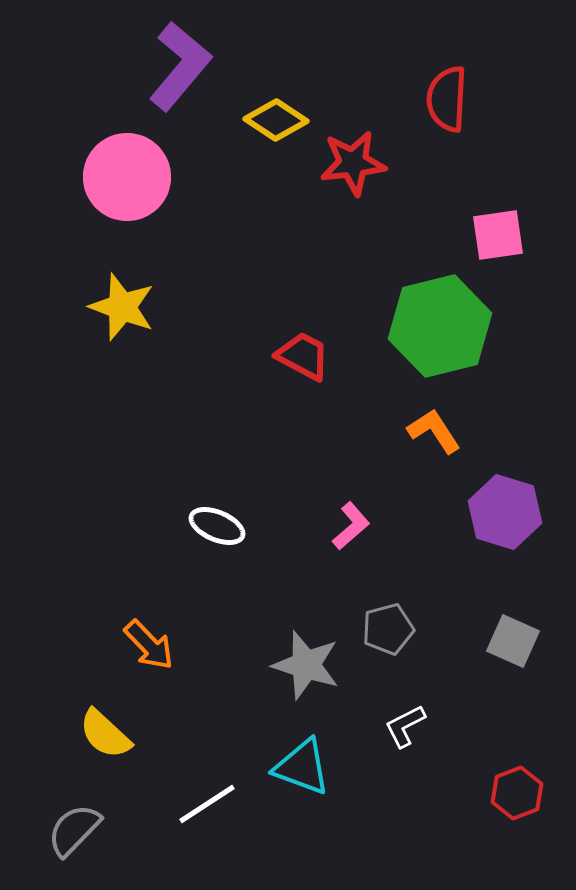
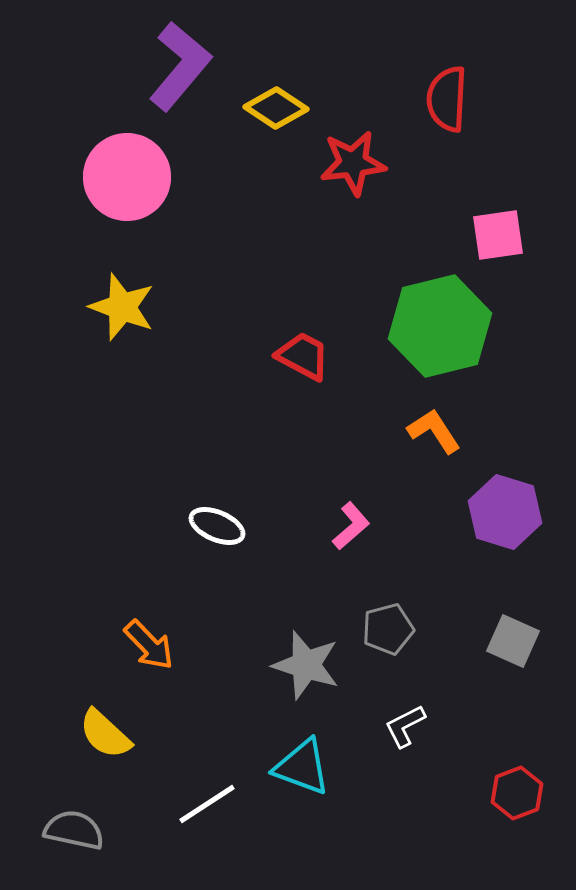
yellow diamond: moved 12 px up
gray semicircle: rotated 58 degrees clockwise
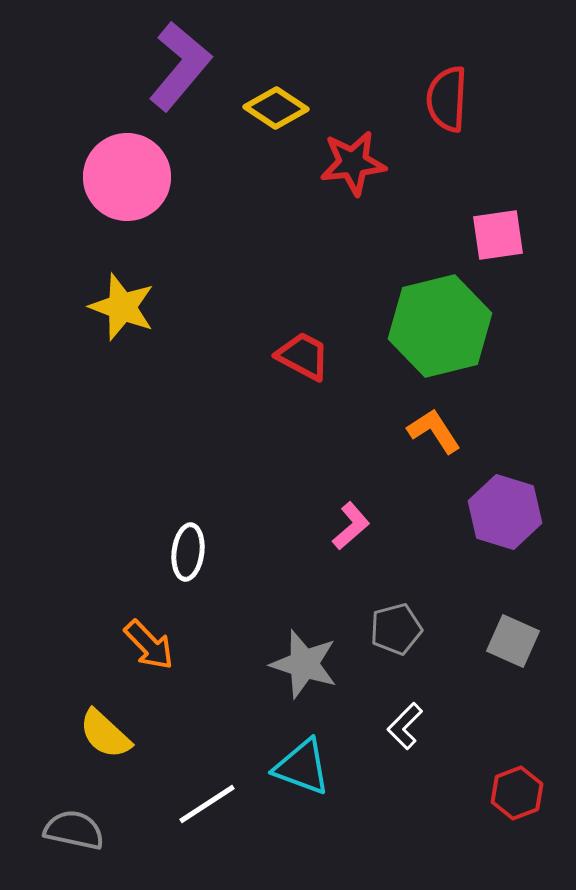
white ellipse: moved 29 px left, 26 px down; rotated 74 degrees clockwise
gray pentagon: moved 8 px right
gray star: moved 2 px left, 1 px up
white L-shape: rotated 18 degrees counterclockwise
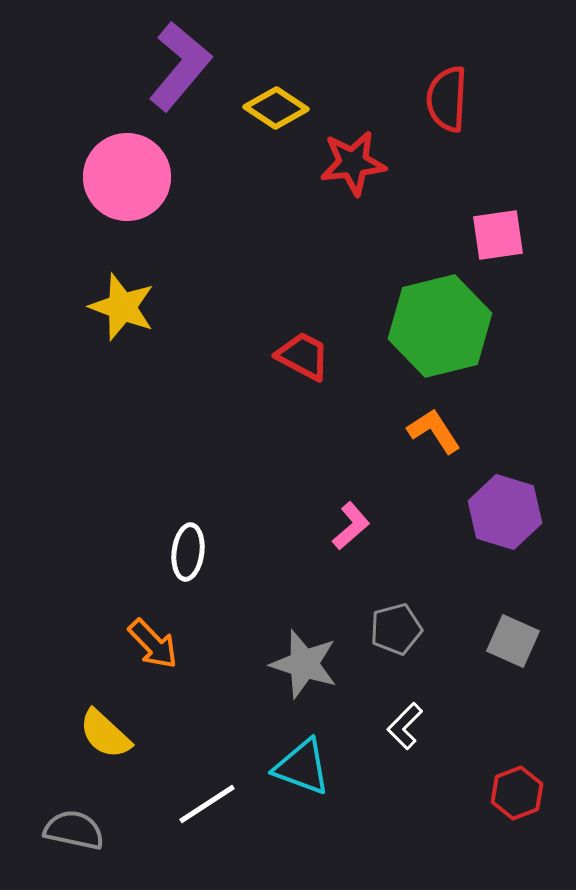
orange arrow: moved 4 px right, 1 px up
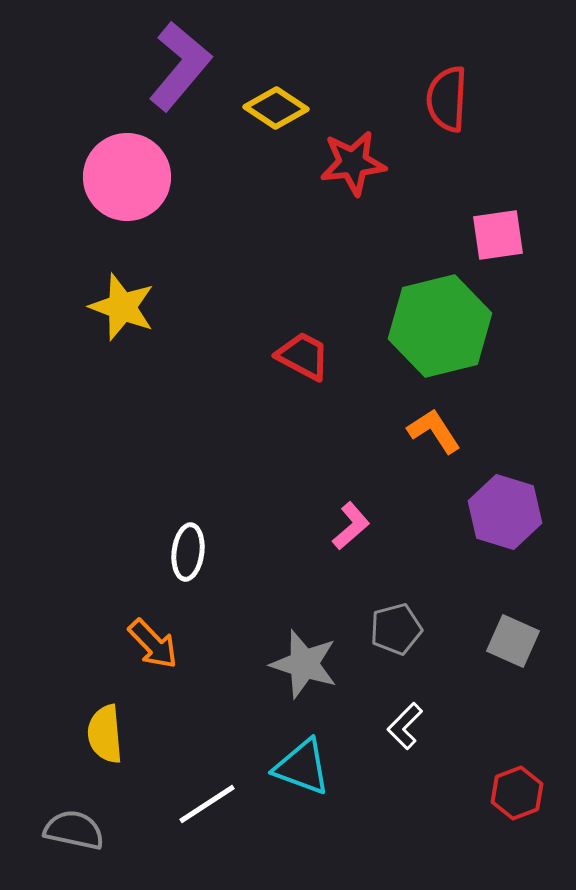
yellow semicircle: rotated 42 degrees clockwise
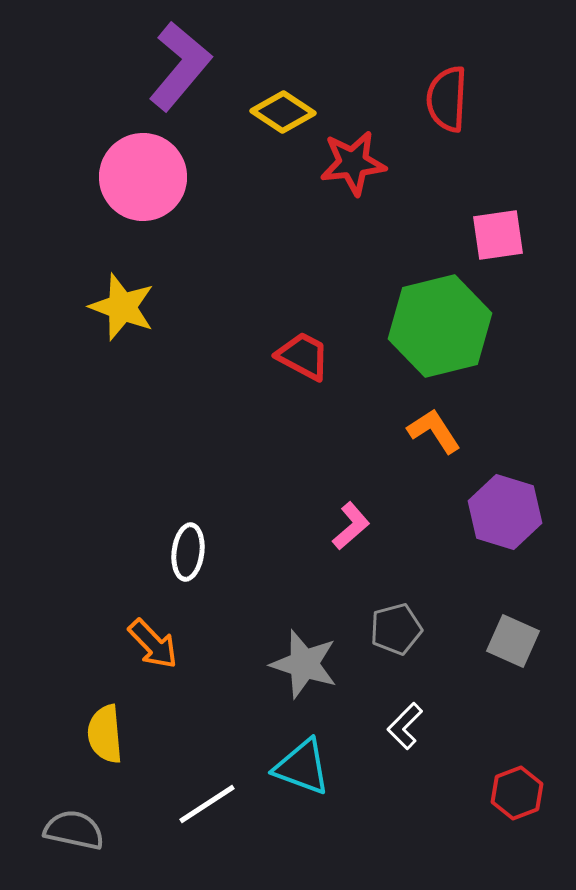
yellow diamond: moved 7 px right, 4 px down
pink circle: moved 16 px right
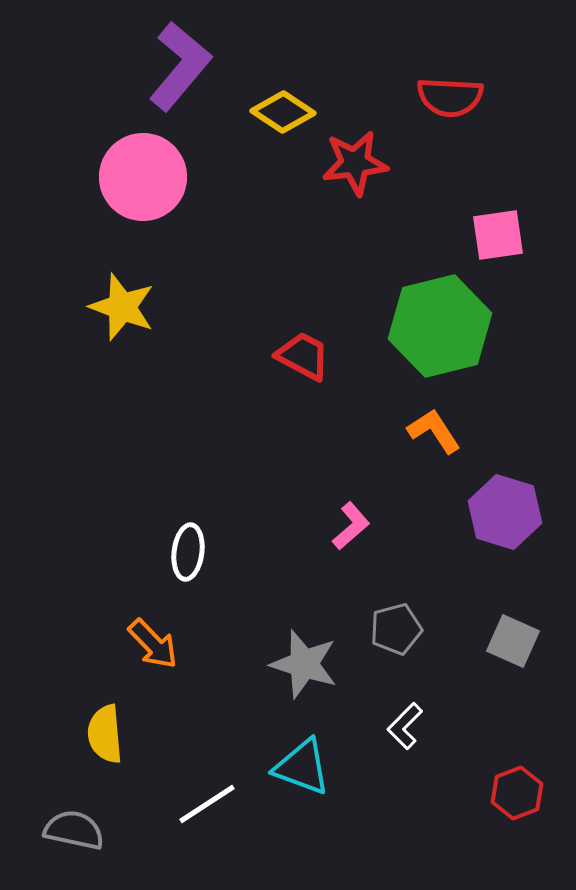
red semicircle: moved 3 px right, 2 px up; rotated 90 degrees counterclockwise
red star: moved 2 px right
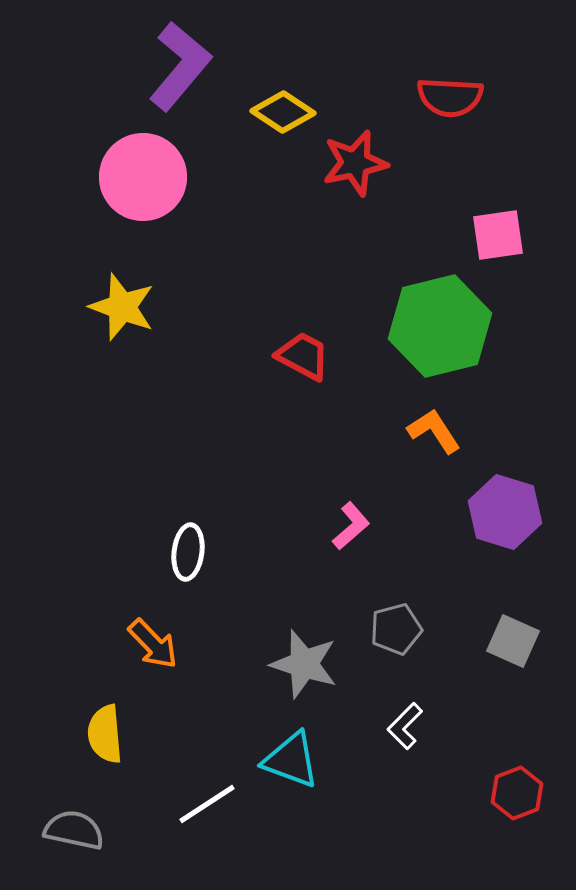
red star: rotated 6 degrees counterclockwise
cyan triangle: moved 11 px left, 7 px up
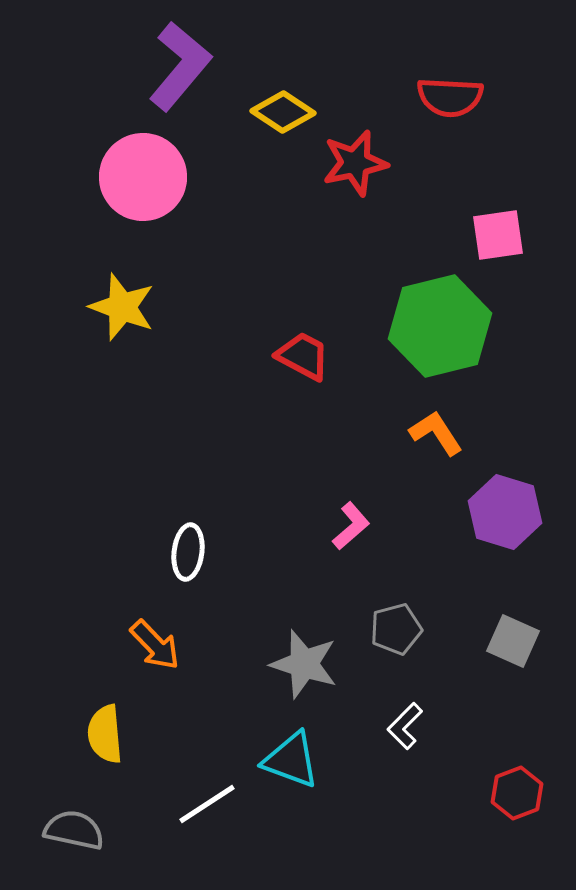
orange L-shape: moved 2 px right, 2 px down
orange arrow: moved 2 px right, 1 px down
